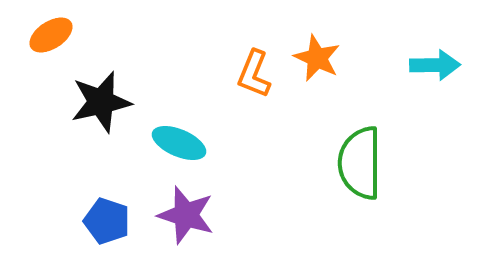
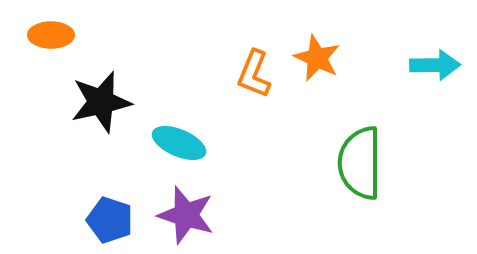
orange ellipse: rotated 33 degrees clockwise
blue pentagon: moved 3 px right, 1 px up
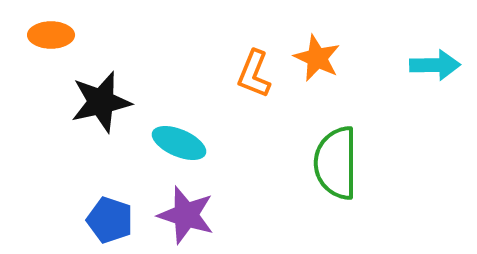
green semicircle: moved 24 px left
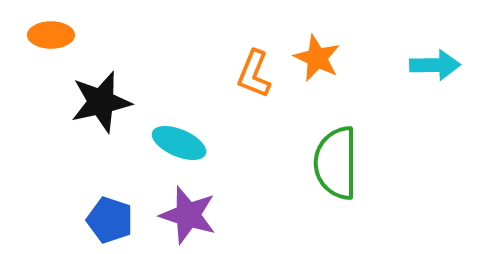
purple star: moved 2 px right
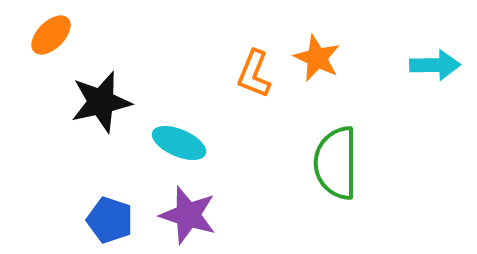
orange ellipse: rotated 45 degrees counterclockwise
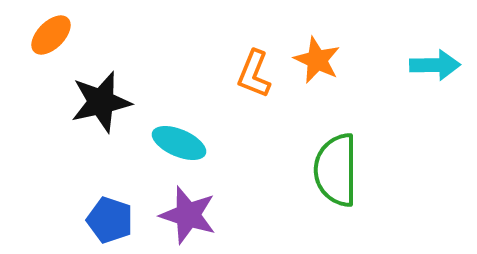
orange star: moved 2 px down
green semicircle: moved 7 px down
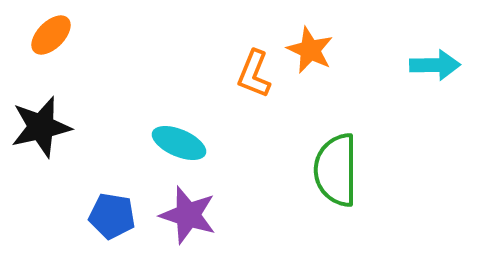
orange star: moved 7 px left, 10 px up
black star: moved 60 px left, 25 px down
blue pentagon: moved 2 px right, 4 px up; rotated 9 degrees counterclockwise
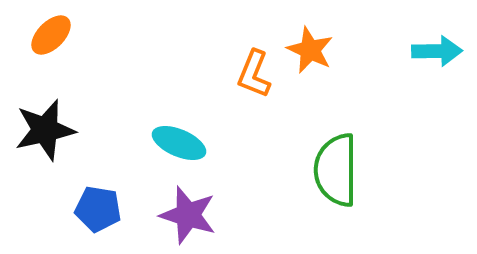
cyan arrow: moved 2 px right, 14 px up
black star: moved 4 px right, 3 px down
blue pentagon: moved 14 px left, 7 px up
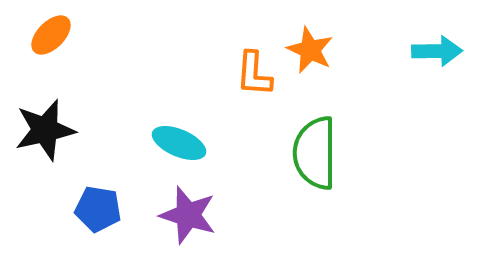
orange L-shape: rotated 18 degrees counterclockwise
green semicircle: moved 21 px left, 17 px up
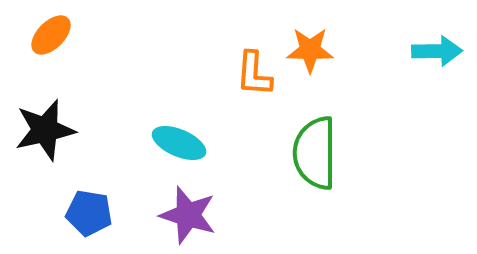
orange star: rotated 24 degrees counterclockwise
blue pentagon: moved 9 px left, 4 px down
